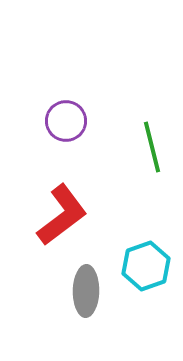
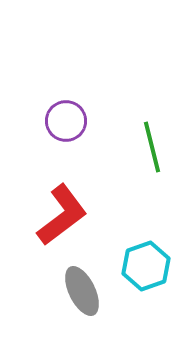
gray ellipse: moved 4 px left; rotated 27 degrees counterclockwise
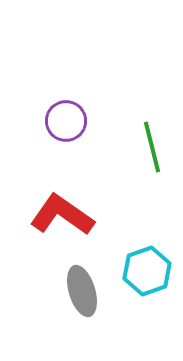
red L-shape: rotated 108 degrees counterclockwise
cyan hexagon: moved 1 px right, 5 px down
gray ellipse: rotated 9 degrees clockwise
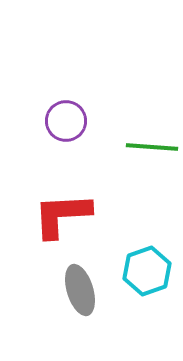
green line: rotated 72 degrees counterclockwise
red L-shape: rotated 38 degrees counterclockwise
gray ellipse: moved 2 px left, 1 px up
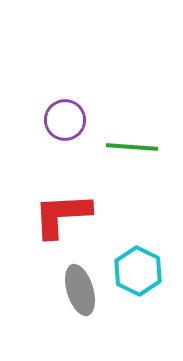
purple circle: moved 1 px left, 1 px up
green line: moved 20 px left
cyan hexagon: moved 9 px left; rotated 15 degrees counterclockwise
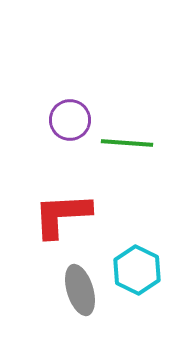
purple circle: moved 5 px right
green line: moved 5 px left, 4 px up
cyan hexagon: moved 1 px left, 1 px up
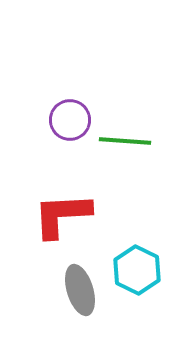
green line: moved 2 px left, 2 px up
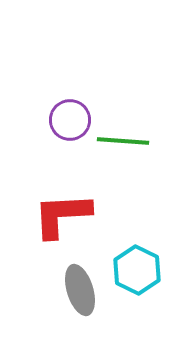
green line: moved 2 px left
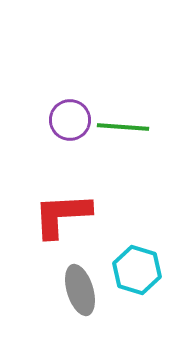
green line: moved 14 px up
cyan hexagon: rotated 9 degrees counterclockwise
